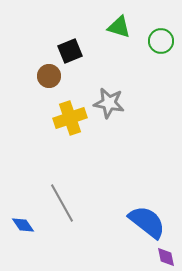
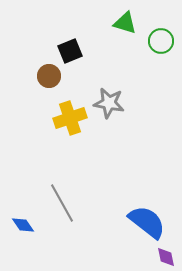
green triangle: moved 6 px right, 4 px up
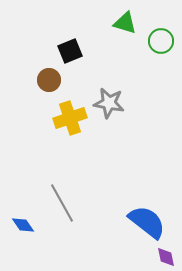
brown circle: moved 4 px down
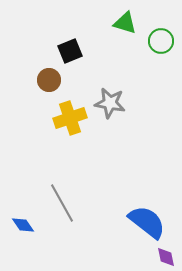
gray star: moved 1 px right
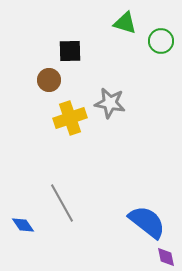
black square: rotated 20 degrees clockwise
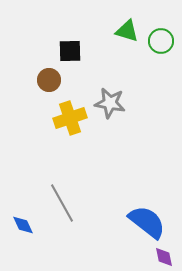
green triangle: moved 2 px right, 8 px down
blue diamond: rotated 10 degrees clockwise
purple diamond: moved 2 px left
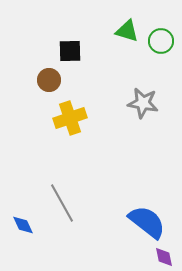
gray star: moved 33 px right
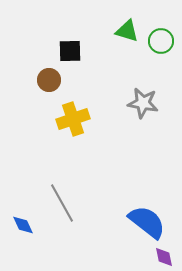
yellow cross: moved 3 px right, 1 px down
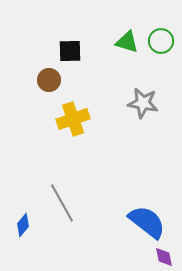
green triangle: moved 11 px down
blue diamond: rotated 65 degrees clockwise
